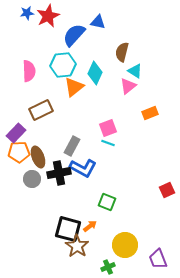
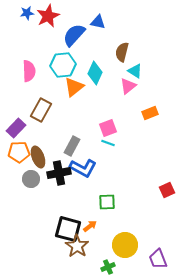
brown rectangle: rotated 35 degrees counterclockwise
purple rectangle: moved 5 px up
gray circle: moved 1 px left
green square: rotated 24 degrees counterclockwise
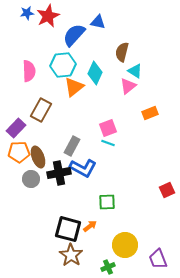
brown star: moved 6 px left, 9 px down
